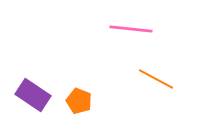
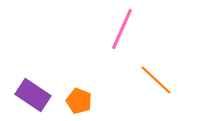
pink line: moved 9 px left; rotated 72 degrees counterclockwise
orange line: moved 1 px down; rotated 15 degrees clockwise
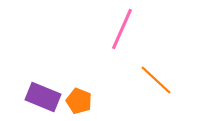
purple rectangle: moved 10 px right, 2 px down; rotated 12 degrees counterclockwise
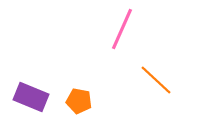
purple rectangle: moved 12 px left
orange pentagon: rotated 10 degrees counterclockwise
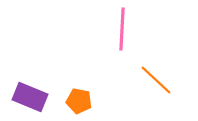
pink line: rotated 21 degrees counterclockwise
purple rectangle: moved 1 px left
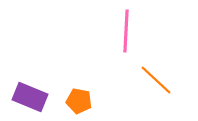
pink line: moved 4 px right, 2 px down
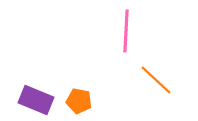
purple rectangle: moved 6 px right, 3 px down
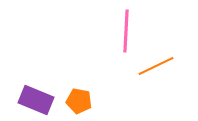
orange line: moved 14 px up; rotated 69 degrees counterclockwise
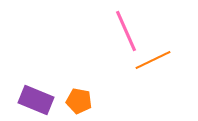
pink line: rotated 27 degrees counterclockwise
orange line: moved 3 px left, 6 px up
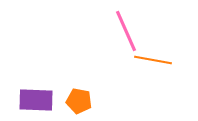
orange line: rotated 36 degrees clockwise
purple rectangle: rotated 20 degrees counterclockwise
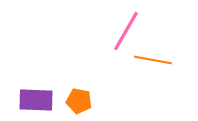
pink line: rotated 54 degrees clockwise
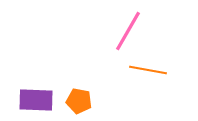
pink line: moved 2 px right
orange line: moved 5 px left, 10 px down
